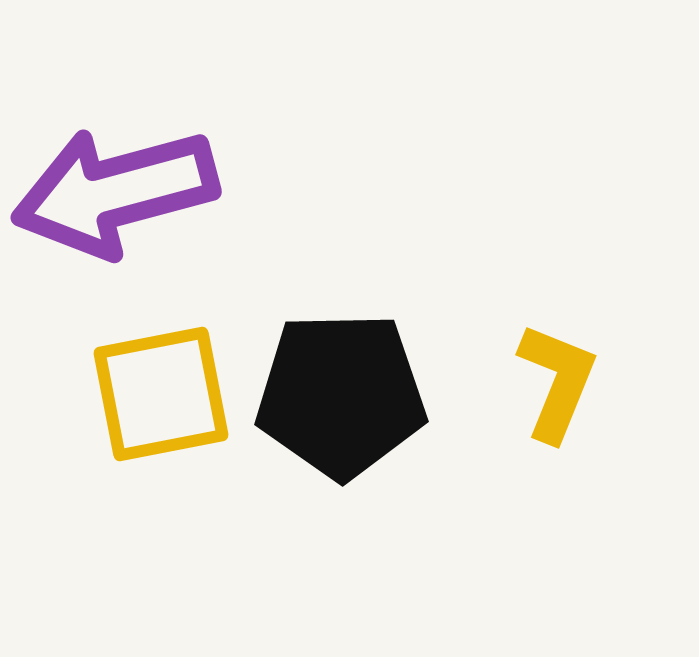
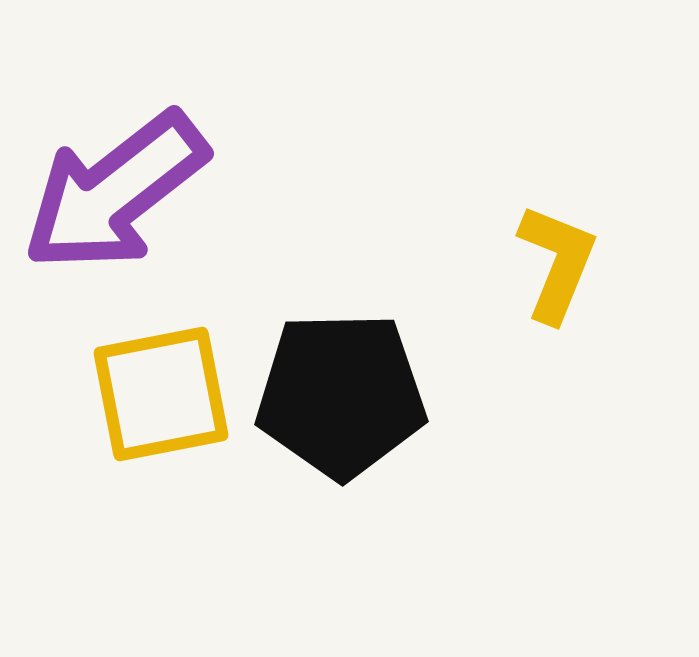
purple arrow: rotated 23 degrees counterclockwise
yellow L-shape: moved 119 px up
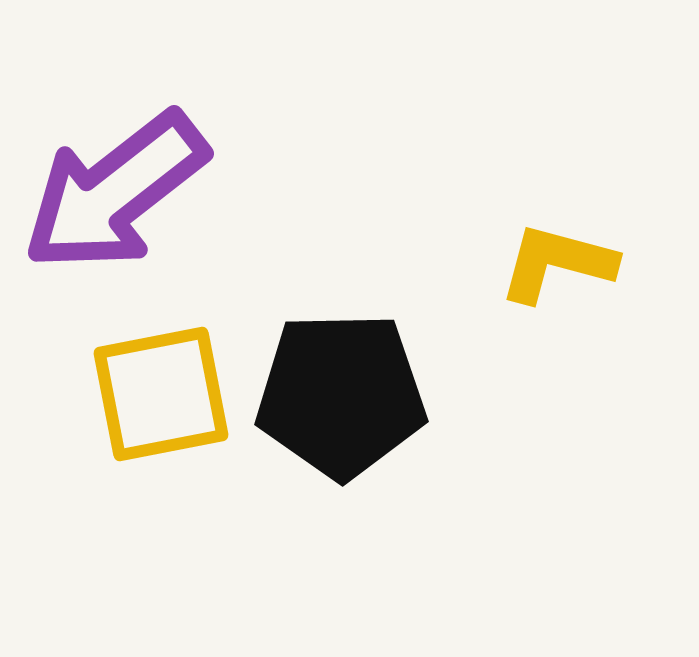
yellow L-shape: rotated 97 degrees counterclockwise
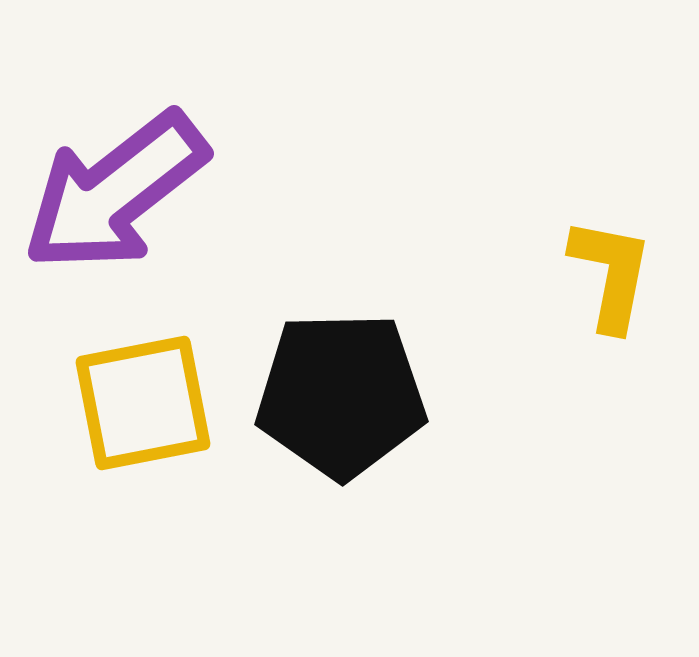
yellow L-shape: moved 54 px right, 11 px down; rotated 86 degrees clockwise
yellow square: moved 18 px left, 9 px down
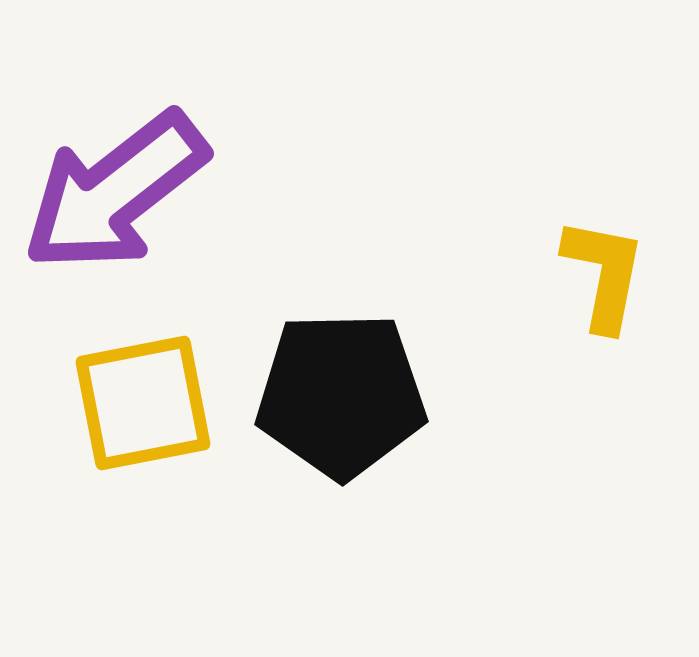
yellow L-shape: moved 7 px left
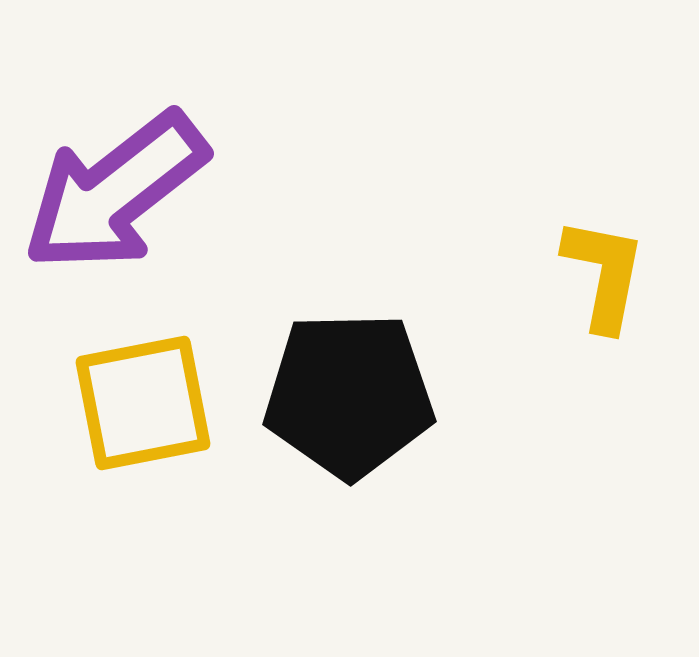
black pentagon: moved 8 px right
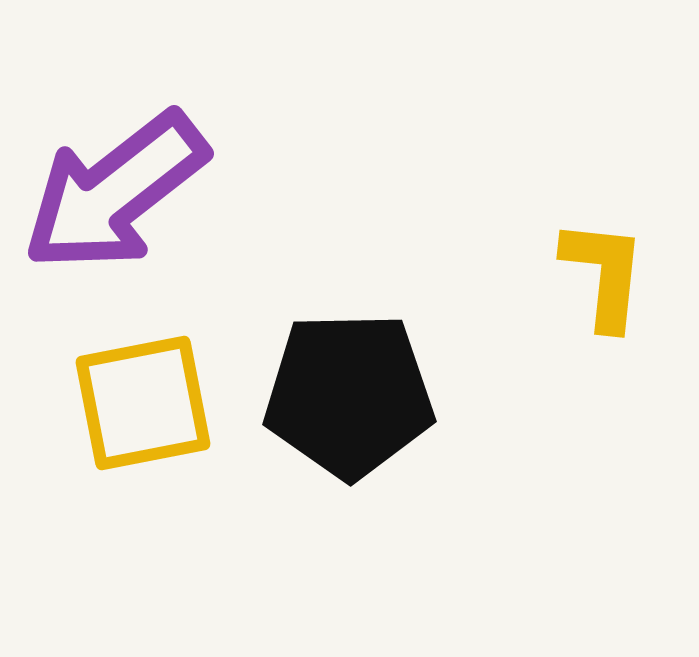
yellow L-shape: rotated 5 degrees counterclockwise
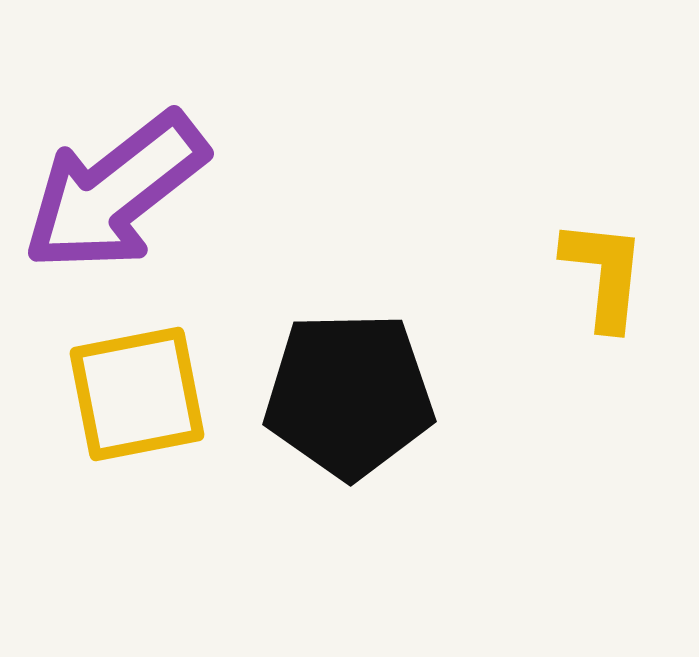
yellow square: moved 6 px left, 9 px up
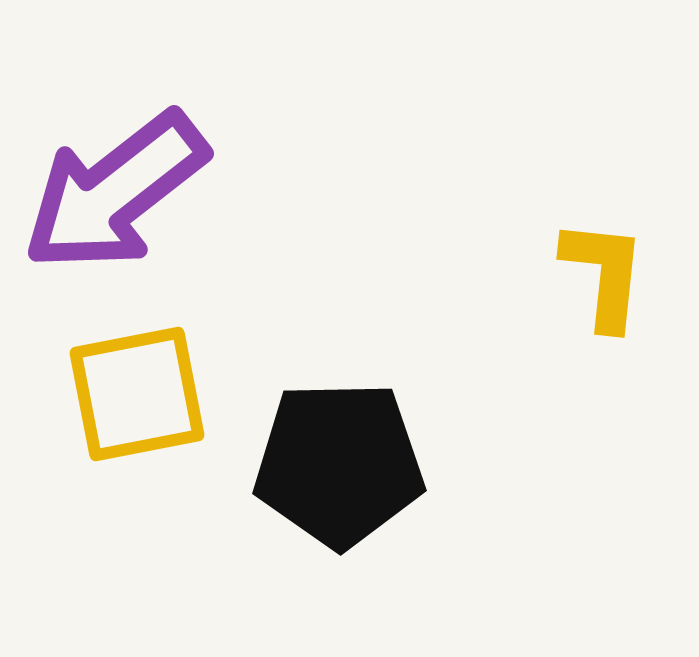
black pentagon: moved 10 px left, 69 px down
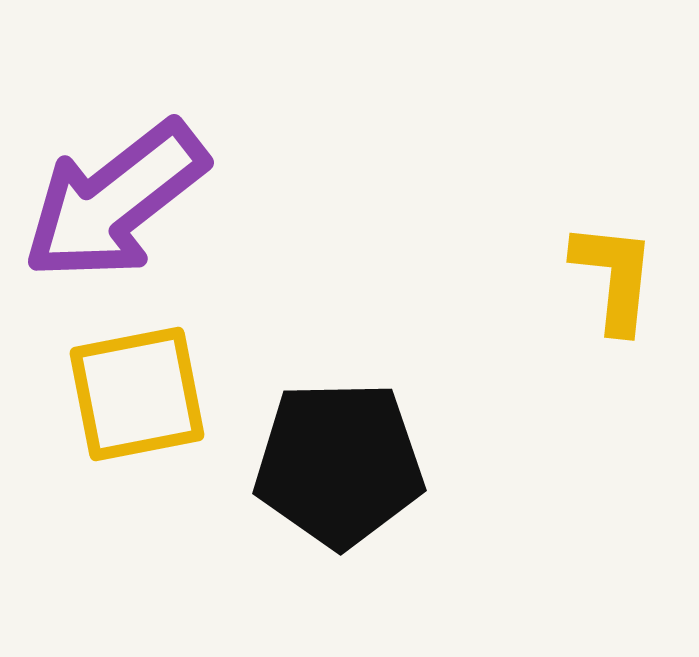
purple arrow: moved 9 px down
yellow L-shape: moved 10 px right, 3 px down
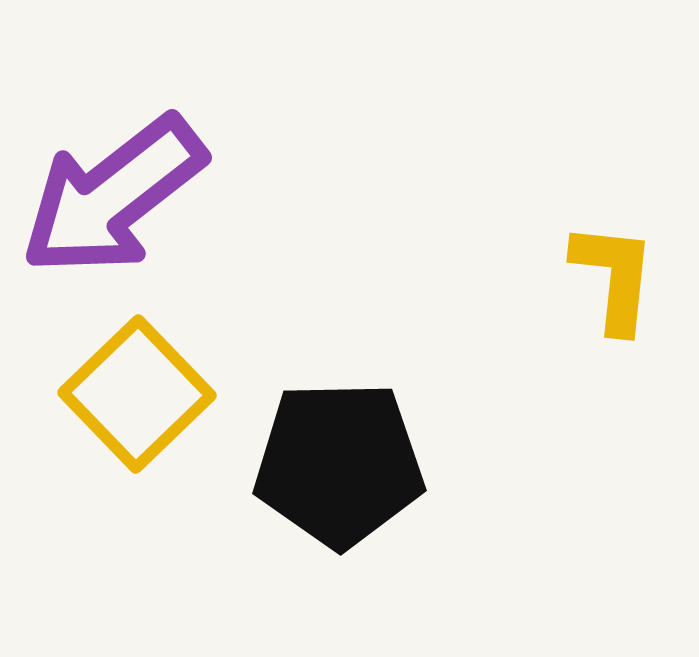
purple arrow: moved 2 px left, 5 px up
yellow square: rotated 33 degrees counterclockwise
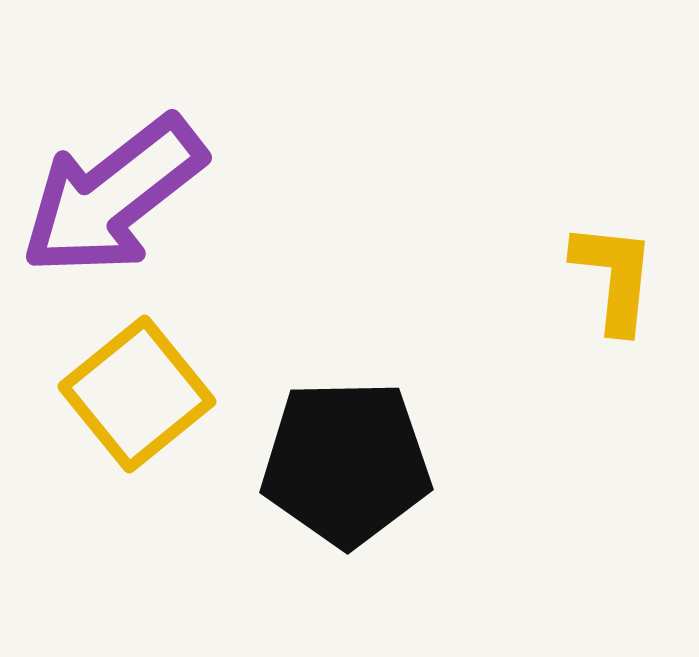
yellow square: rotated 5 degrees clockwise
black pentagon: moved 7 px right, 1 px up
